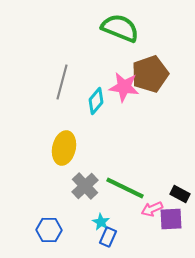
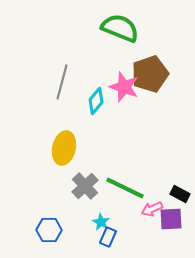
pink star: rotated 12 degrees clockwise
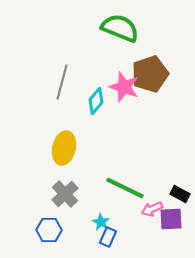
gray cross: moved 20 px left, 8 px down
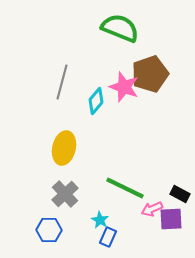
cyan star: moved 1 px left, 2 px up
